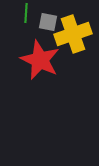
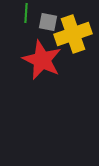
red star: moved 2 px right
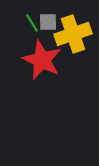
green line: moved 6 px right, 10 px down; rotated 36 degrees counterclockwise
gray square: rotated 12 degrees counterclockwise
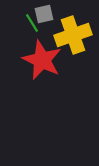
gray square: moved 4 px left, 8 px up; rotated 12 degrees counterclockwise
yellow cross: moved 1 px down
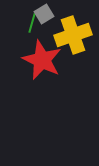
gray square: rotated 18 degrees counterclockwise
green line: rotated 48 degrees clockwise
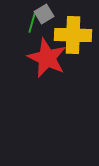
yellow cross: rotated 21 degrees clockwise
red star: moved 5 px right, 2 px up
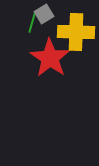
yellow cross: moved 3 px right, 3 px up
red star: moved 3 px right; rotated 9 degrees clockwise
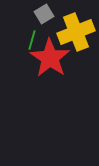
green line: moved 17 px down
yellow cross: rotated 24 degrees counterclockwise
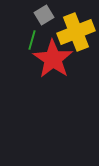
gray square: moved 1 px down
red star: moved 3 px right, 1 px down
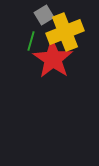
yellow cross: moved 11 px left
green line: moved 1 px left, 1 px down
